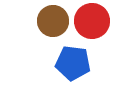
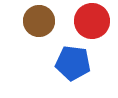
brown circle: moved 14 px left
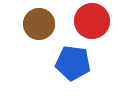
brown circle: moved 3 px down
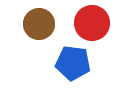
red circle: moved 2 px down
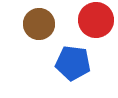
red circle: moved 4 px right, 3 px up
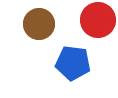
red circle: moved 2 px right
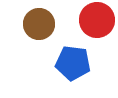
red circle: moved 1 px left
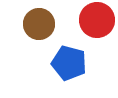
blue pentagon: moved 4 px left; rotated 8 degrees clockwise
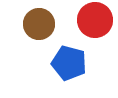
red circle: moved 2 px left
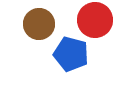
blue pentagon: moved 2 px right, 9 px up
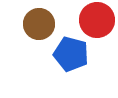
red circle: moved 2 px right
